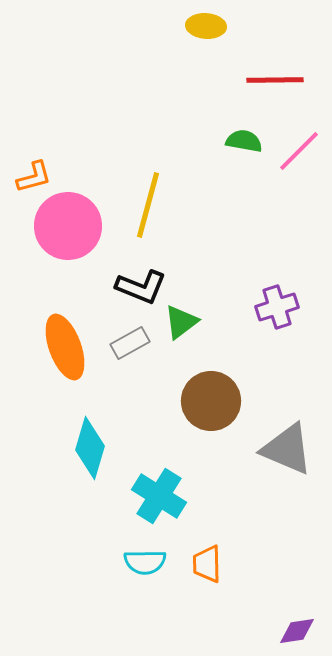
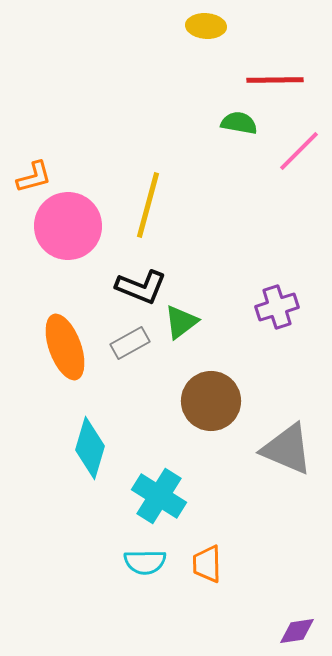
green semicircle: moved 5 px left, 18 px up
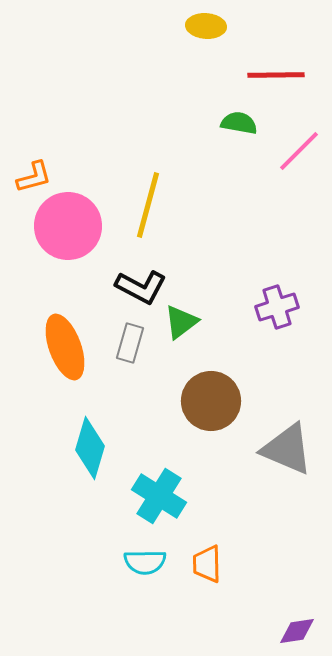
red line: moved 1 px right, 5 px up
black L-shape: rotated 6 degrees clockwise
gray rectangle: rotated 45 degrees counterclockwise
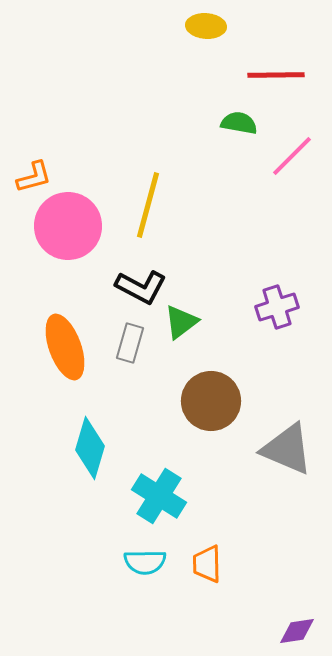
pink line: moved 7 px left, 5 px down
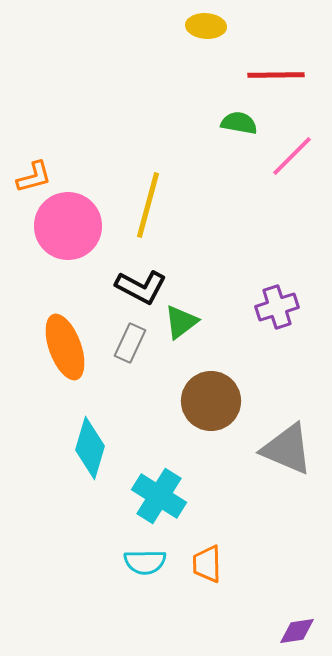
gray rectangle: rotated 9 degrees clockwise
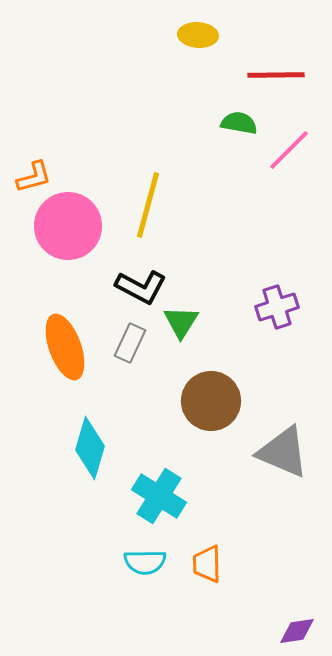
yellow ellipse: moved 8 px left, 9 px down
pink line: moved 3 px left, 6 px up
green triangle: rotated 21 degrees counterclockwise
gray triangle: moved 4 px left, 3 px down
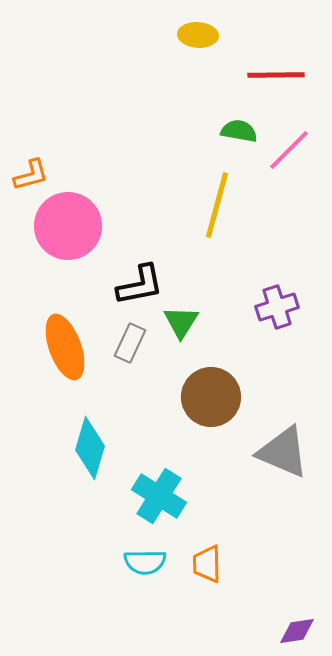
green semicircle: moved 8 px down
orange L-shape: moved 3 px left, 2 px up
yellow line: moved 69 px right
black L-shape: moved 1 px left, 2 px up; rotated 39 degrees counterclockwise
brown circle: moved 4 px up
